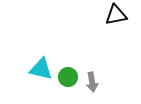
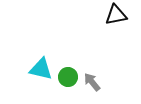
gray arrow: rotated 150 degrees clockwise
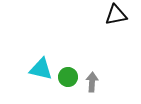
gray arrow: rotated 42 degrees clockwise
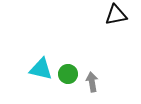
green circle: moved 3 px up
gray arrow: rotated 12 degrees counterclockwise
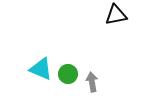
cyan triangle: rotated 10 degrees clockwise
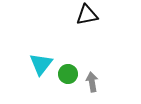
black triangle: moved 29 px left
cyan triangle: moved 5 px up; rotated 45 degrees clockwise
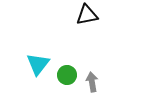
cyan triangle: moved 3 px left
green circle: moved 1 px left, 1 px down
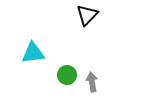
black triangle: rotated 35 degrees counterclockwise
cyan triangle: moved 5 px left, 11 px up; rotated 45 degrees clockwise
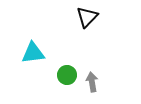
black triangle: moved 2 px down
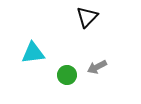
gray arrow: moved 5 px right, 15 px up; rotated 108 degrees counterclockwise
